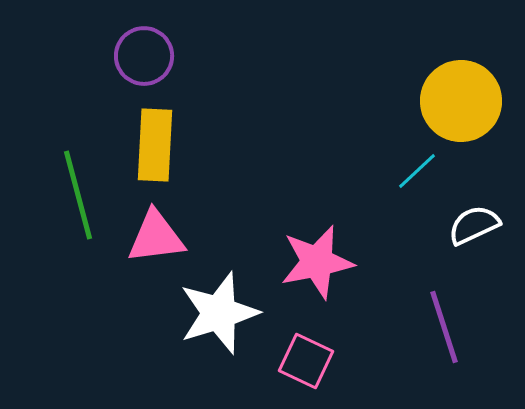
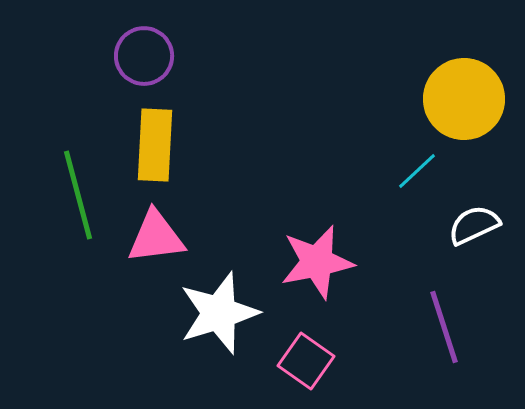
yellow circle: moved 3 px right, 2 px up
pink square: rotated 10 degrees clockwise
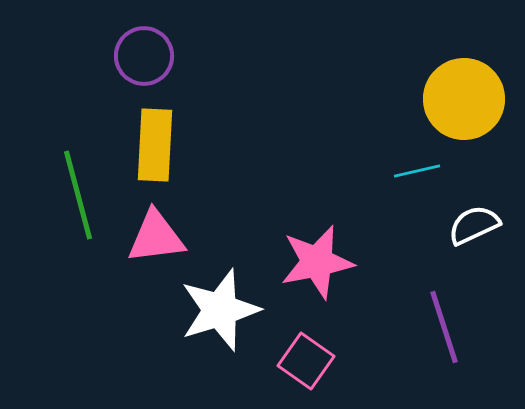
cyan line: rotated 30 degrees clockwise
white star: moved 1 px right, 3 px up
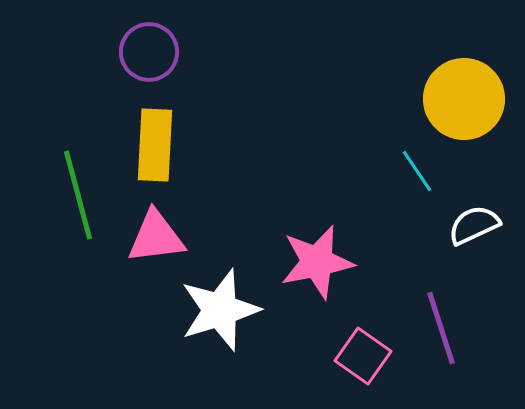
purple circle: moved 5 px right, 4 px up
cyan line: rotated 69 degrees clockwise
purple line: moved 3 px left, 1 px down
pink square: moved 57 px right, 5 px up
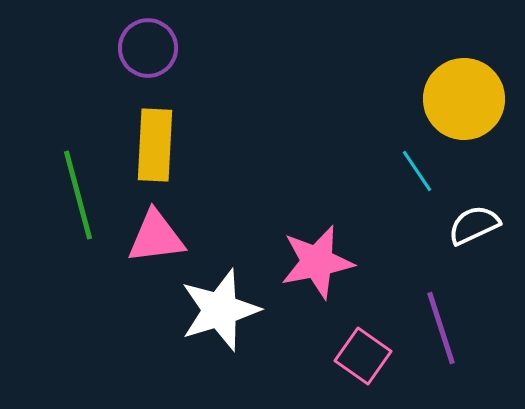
purple circle: moved 1 px left, 4 px up
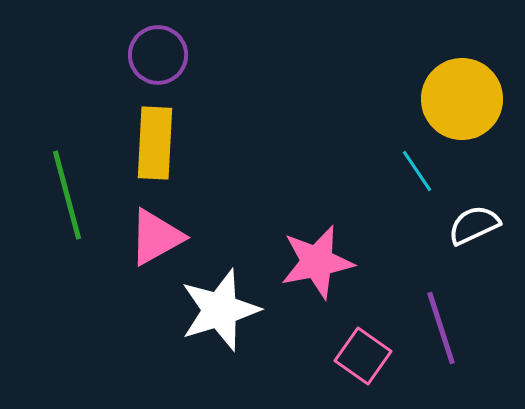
purple circle: moved 10 px right, 7 px down
yellow circle: moved 2 px left
yellow rectangle: moved 2 px up
green line: moved 11 px left
pink triangle: rotated 22 degrees counterclockwise
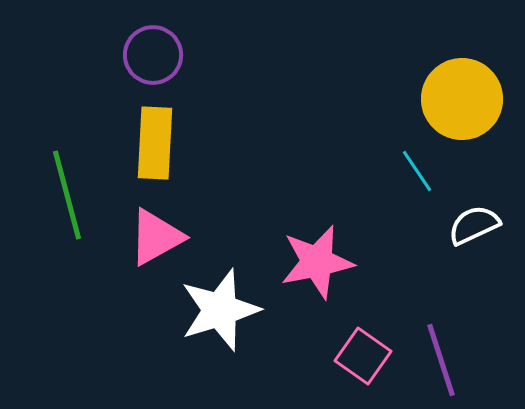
purple circle: moved 5 px left
purple line: moved 32 px down
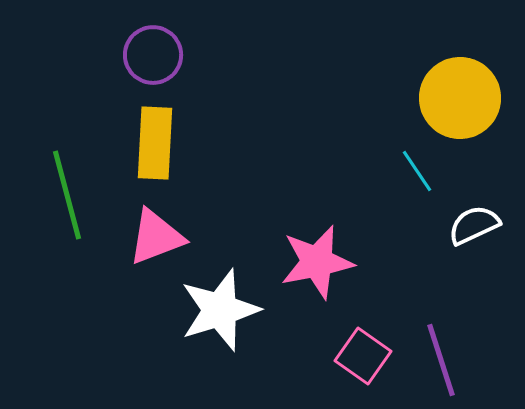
yellow circle: moved 2 px left, 1 px up
pink triangle: rotated 8 degrees clockwise
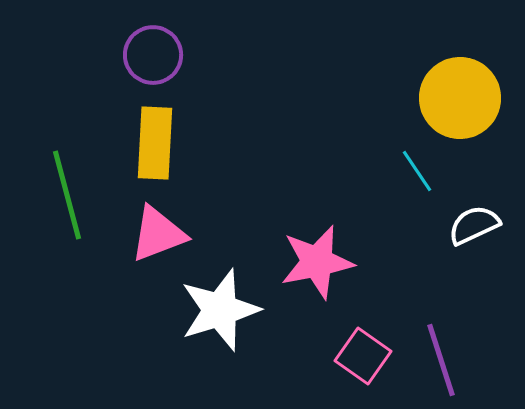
pink triangle: moved 2 px right, 3 px up
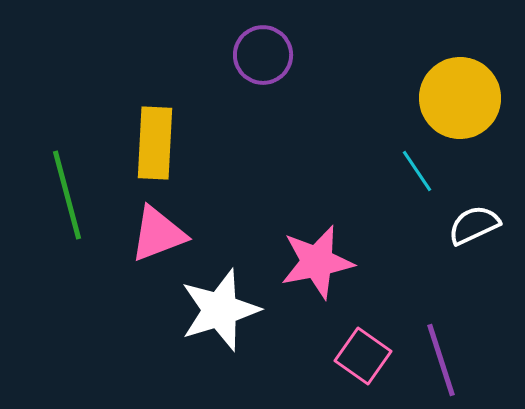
purple circle: moved 110 px right
